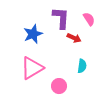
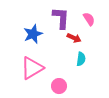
cyan semicircle: moved 1 px left, 7 px up
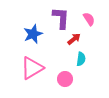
red arrow: moved 1 px down; rotated 64 degrees counterclockwise
pink circle: moved 6 px right, 7 px up
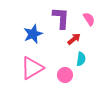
pink circle: moved 4 px up
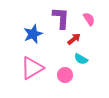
cyan semicircle: rotated 112 degrees clockwise
